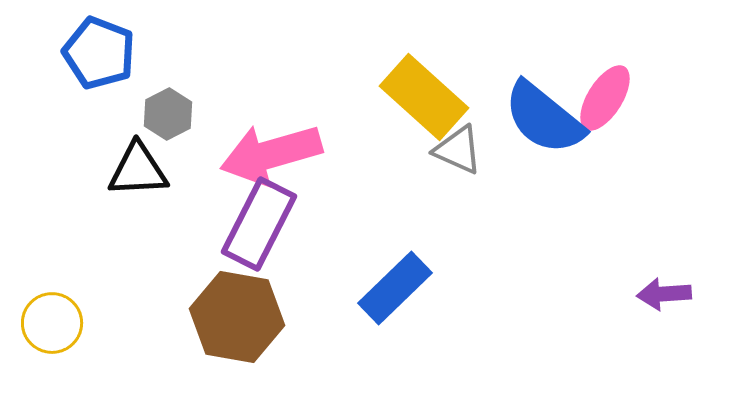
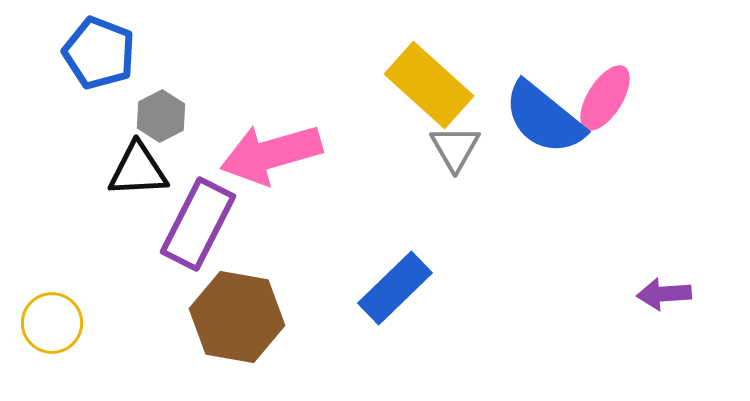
yellow rectangle: moved 5 px right, 12 px up
gray hexagon: moved 7 px left, 2 px down
gray triangle: moved 3 px left, 2 px up; rotated 36 degrees clockwise
purple rectangle: moved 61 px left
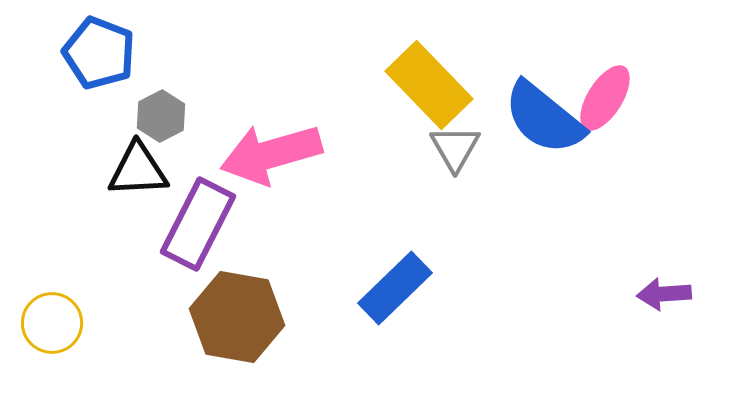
yellow rectangle: rotated 4 degrees clockwise
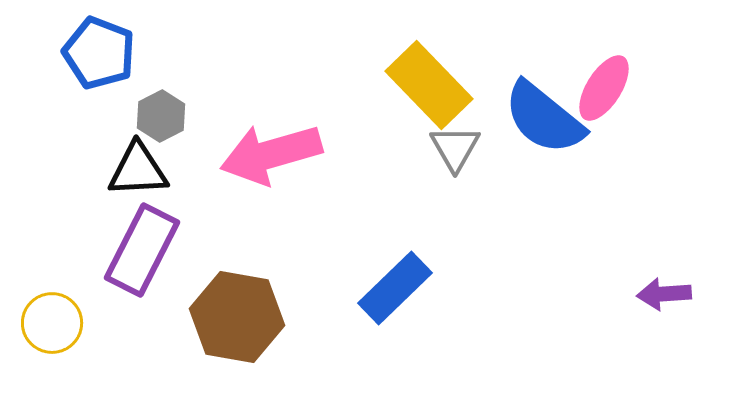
pink ellipse: moved 1 px left, 10 px up
purple rectangle: moved 56 px left, 26 px down
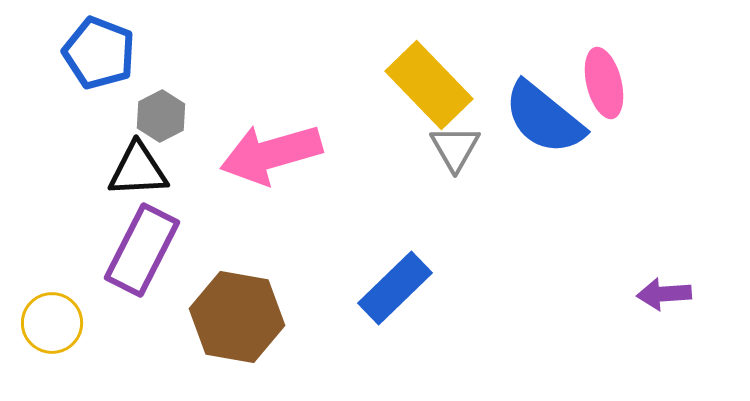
pink ellipse: moved 5 px up; rotated 46 degrees counterclockwise
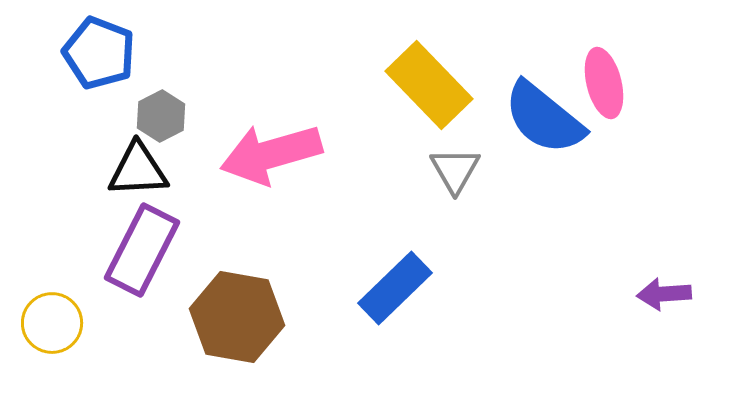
gray triangle: moved 22 px down
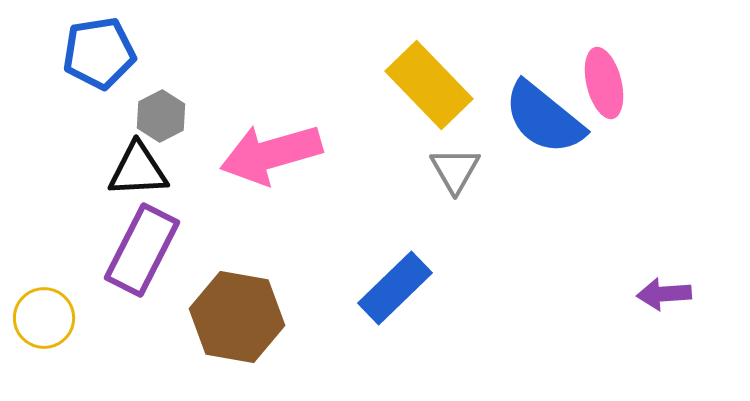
blue pentagon: rotated 30 degrees counterclockwise
yellow circle: moved 8 px left, 5 px up
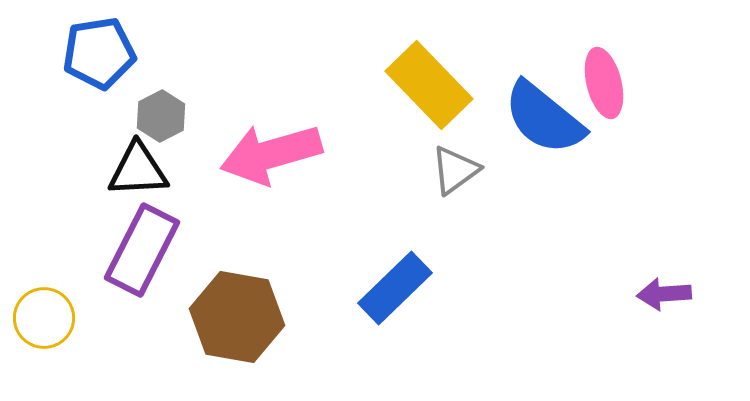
gray triangle: rotated 24 degrees clockwise
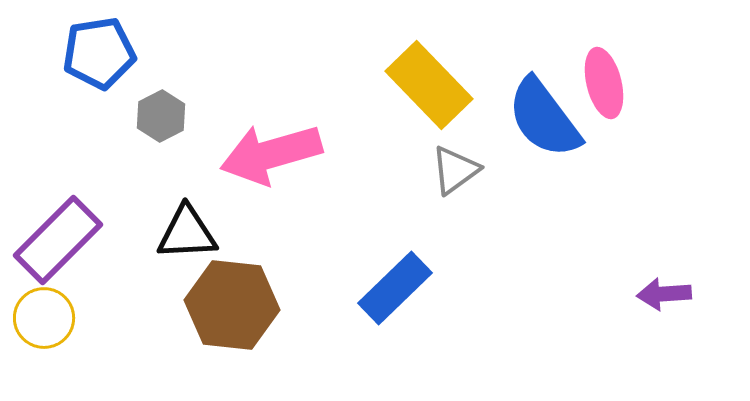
blue semicircle: rotated 14 degrees clockwise
black triangle: moved 49 px right, 63 px down
purple rectangle: moved 84 px left, 10 px up; rotated 18 degrees clockwise
brown hexagon: moved 5 px left, 12 px up; rotated 4 degrees counterclockwise
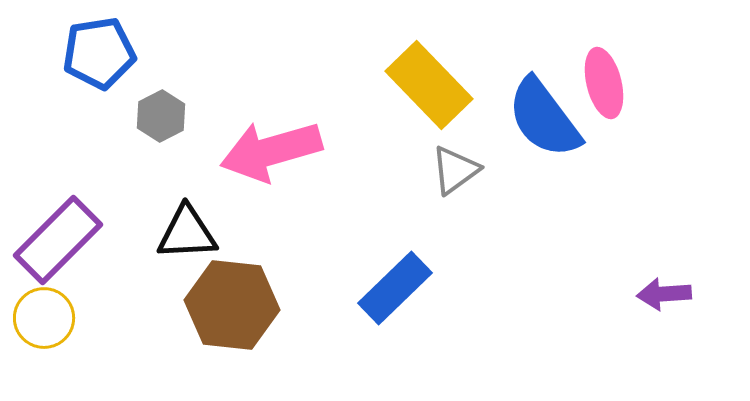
pink arrow: moved 3 px up
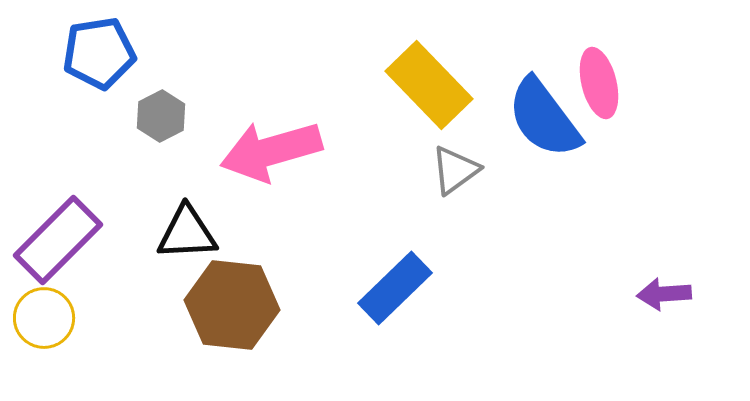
pink ellipse: moved 5 px left
